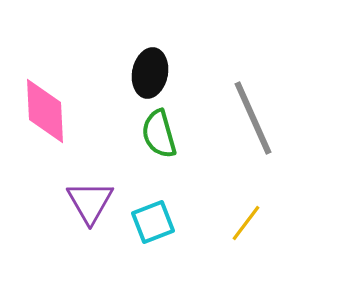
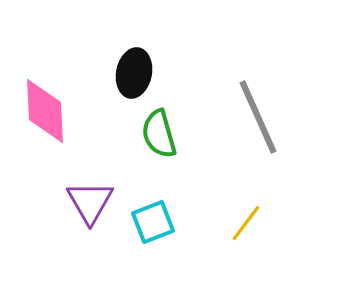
black ellipse: moved 16 px left
gray line: moved 5 px right, 1 px up
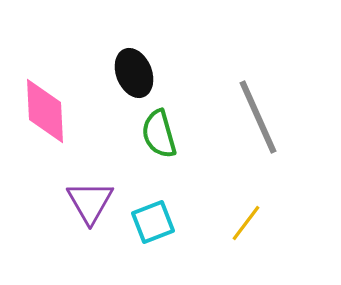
black ellipse: rotated 33 degrees counterclockwise
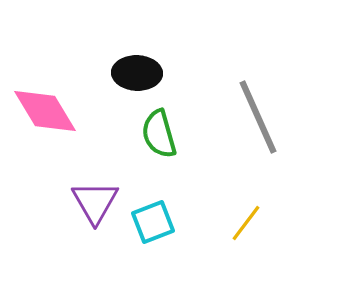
black ellipse: moved 3 px right; rotated 66 degrees counterclockwise
pink diamond: rotated 28 degrees counterclockwise
purple triangle: moved 5 px right
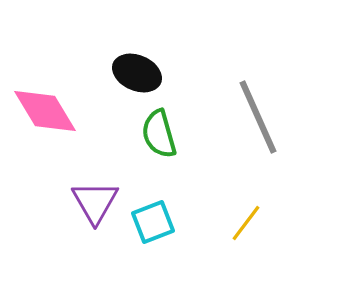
black ellipse: rotated 21 degrees clockwise
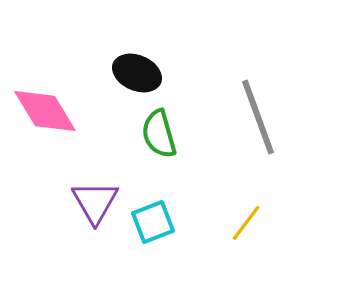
gray line: rotated 4 degrees clockwise
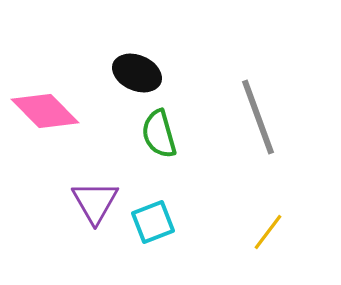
pink diamond: rotated 14 degrees counterclockwise
yellow line: moved 22 px right, 9 px down
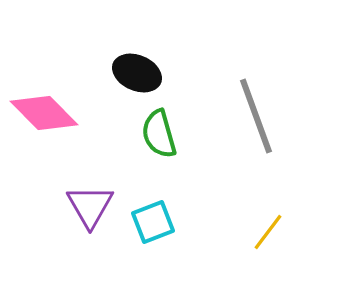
pink diamond: moved 1 px left, 2 px down
gray line: moved 2 px left, 1 px up
purple triangle: moved 5 px left, 4 px down
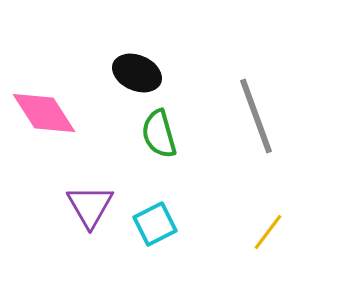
pink diamond: rotated 12 degrees clockwise
cyan square: moved 2 px right, 2 px down; rotated 6 degrees counterclockwise
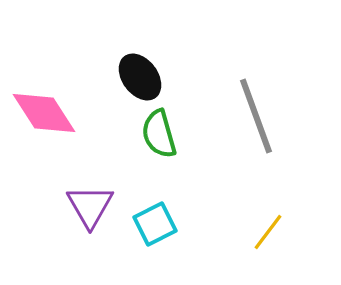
black ellipse: moved 3 px right, 4 px down; rotated 30 degrees clockwise
